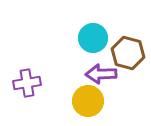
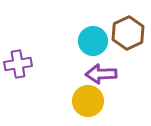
cyan circle: moved 3 px down
brown hexagon: moved 20 px up; rotated 20 degrees clockwise
purple cross: moved 9 px left, 19 px up
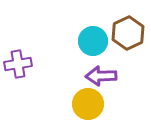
purple arrow: moved 2 px down
yellow circle: moved 3 px down
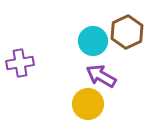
brown hexagon: moved 1 px left, 1 px up
purple cross: moved 2 px right, 1 px up
purple arrow: rotated 32 degrees clockwise
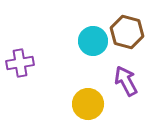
brown hexagon: rotated 20 degrees counterclockwise
purple arrow: moved 25 px right, 5 px down; rotated 32 degrees clockwise
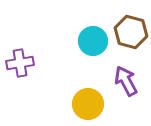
brown hexagon: moved 4 px right
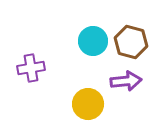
brown hexagon: moved 10 px down
purple cross: moved 11 px right, 5 px down
purple arrow: rotated 112 degrees clockwise
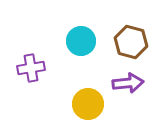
cyan circle: moved 12 px left
purple arrow: moved 2 px right, 2 px down
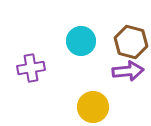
purple arrow: moved 12 px up
yellow circle: moved 5 px right, 3 px down
